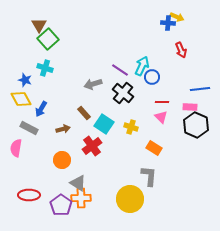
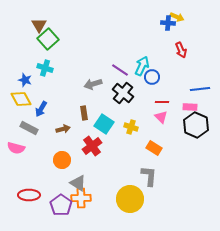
brown rectangle: rotated 32 degrees clockwise
pink semicircle: rotated 84 degrees counterclockwise
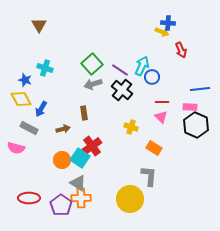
yellow arrow: moved 15 px left, 15 px down
green square: moved 44 px right, 25 px down
black cross: moved 1 px left, 3 px up
cyan square: moved 24 px left, 34 px down
red ellipse: moved 3 px down
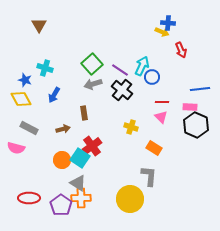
blue arrow: moved 13 px right, 14 px up
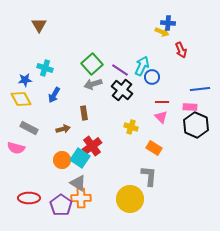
blue star: rotated 24 degrees counterclockwise
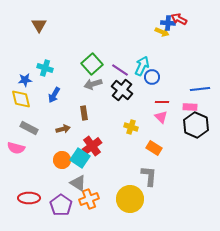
red arrow: moved 2 px left, 31 px up; rotated 140 degrees clockwise
yellow diamond: rotated 15 degrees clockwise
orange cross: moved 8 px right, 1 px down; rotated 18 degrees counterclockwise
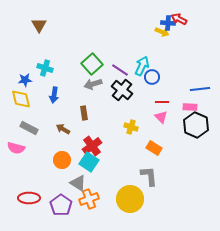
blue arrow: rotated 21 degrees counterclockwise
brown arrow: rotated 136 degrees counterclockwise
cyan square: moved 9 px right, 4 px down
gray L-shape: rotated 10 degrees counterclockwise
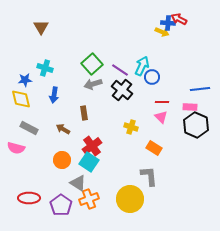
brown triangle: moved 2 px right, 2 px down
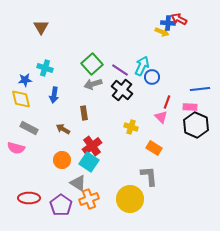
red line: moved 5 px right; rotated 72 degrees counterclockwise
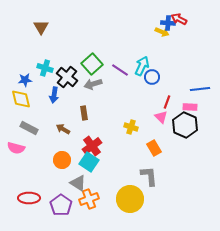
black cross: moved 55 px left, 13 px up
black hexagon: moved 11 px left
orange rectangle: rotated 28 degrees clockwise
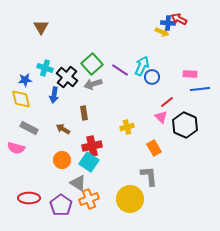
red line: rotated 32 degrees clockwise
pink rectangle: moved 33 px up
yellow cross: moved 4 px left; rotated 32 degrees counterclockwise
red cross: rotated 24 degrees clockwise
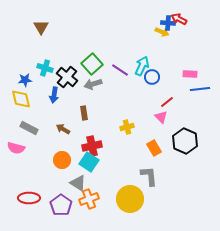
black hexagon: moved 16 px down
